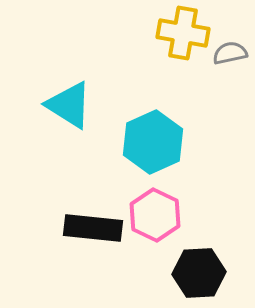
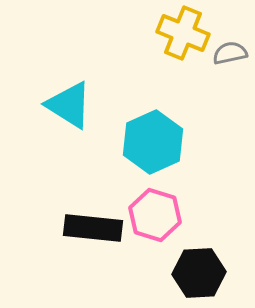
yellow cross: rotated 12 degrees clockwise
pink hexagon: rotated 9 degrees counterclockwise
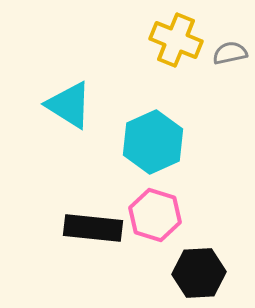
yellow cross: moved 7 px left, 7 px down
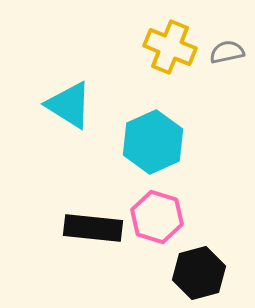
yellow cross: moved 6 px left, 7 px down
gray semicircle: moved 3 px left, 1 px up
pink hexagon: moved 2 px right, 2 px down
black hexagon: rotated 12 degrees counterclockwise
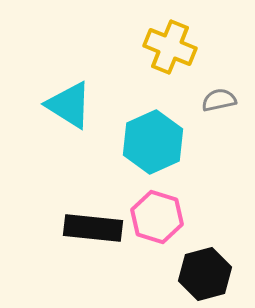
gray semicircle: moved 8 px left, 48 px down
black hexagon: moved 6 px right, 1 px down
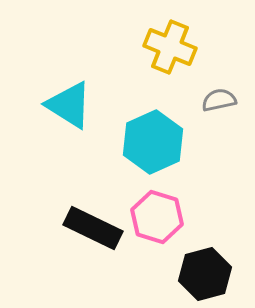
black rectangle: rotated 20 degrees clockwise
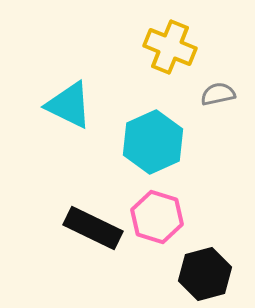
gray semicircle: moved 1 px left, 6 px up
cyan triangle: rotated 6 degrees counterclockwise
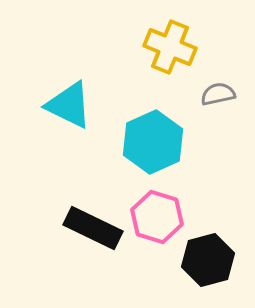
black hexagon: moved 3 px right, 14 px up
